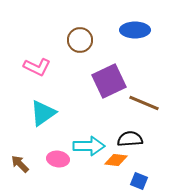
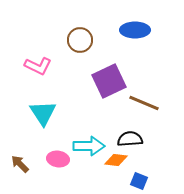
pink L-shape: moved 1 px right, 1 px up
cyan triangle: rotated 28 degrees counterclockwise
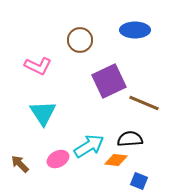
cyan arrow: rotated 32 degrees counterclockwise
pink ellipse: rotated 35 degrees counterclockwise
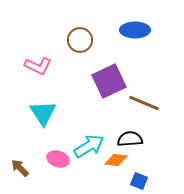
pink ellipse: rotated 45 degrees clockwise
brown arrow: moved 4 px down
